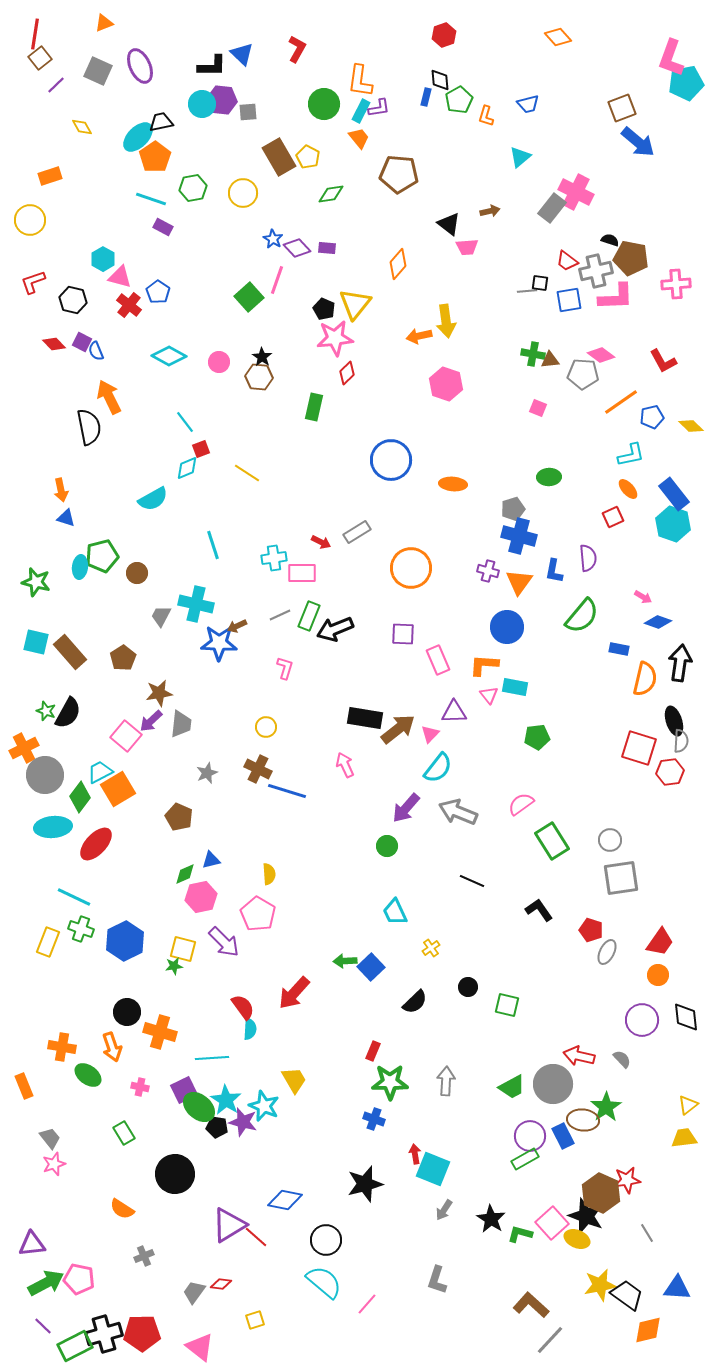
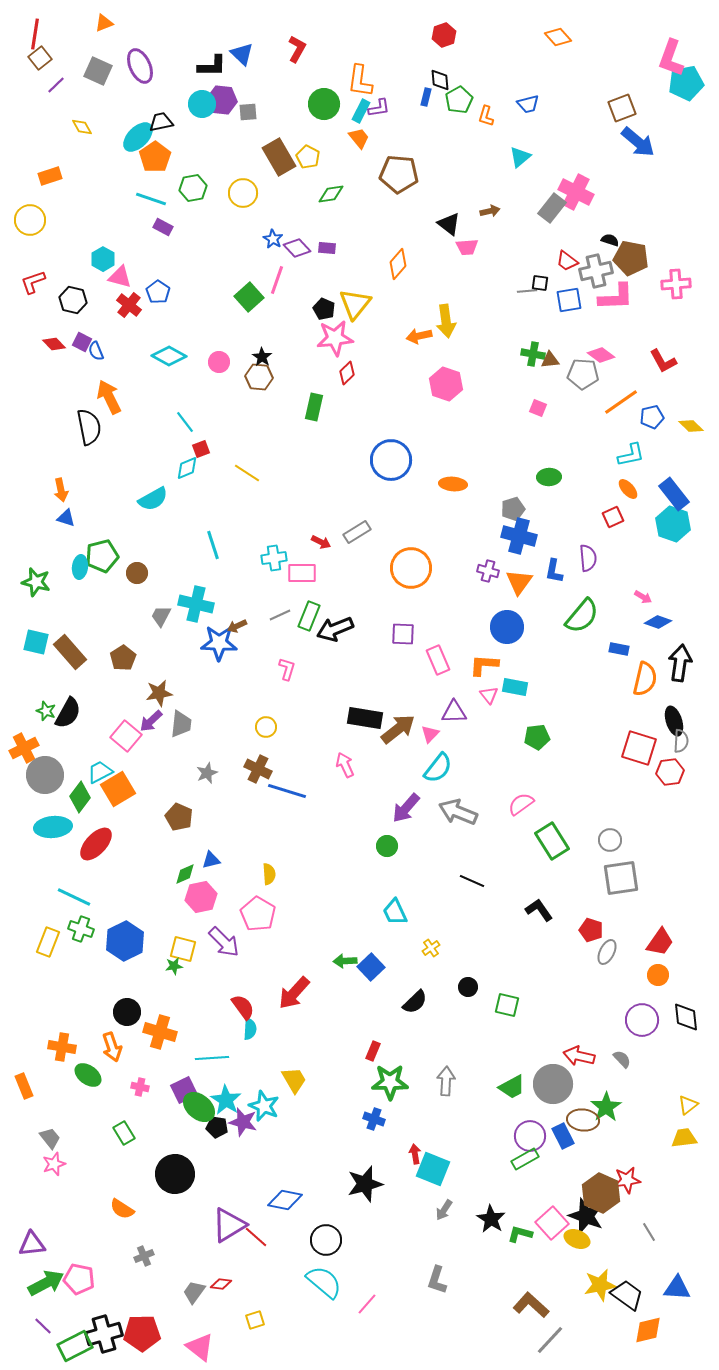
pink L-shape at (285, 668): moved 2 px right, 1 px down
gray line at (647, 1233): moved 2 px right, 1 px up
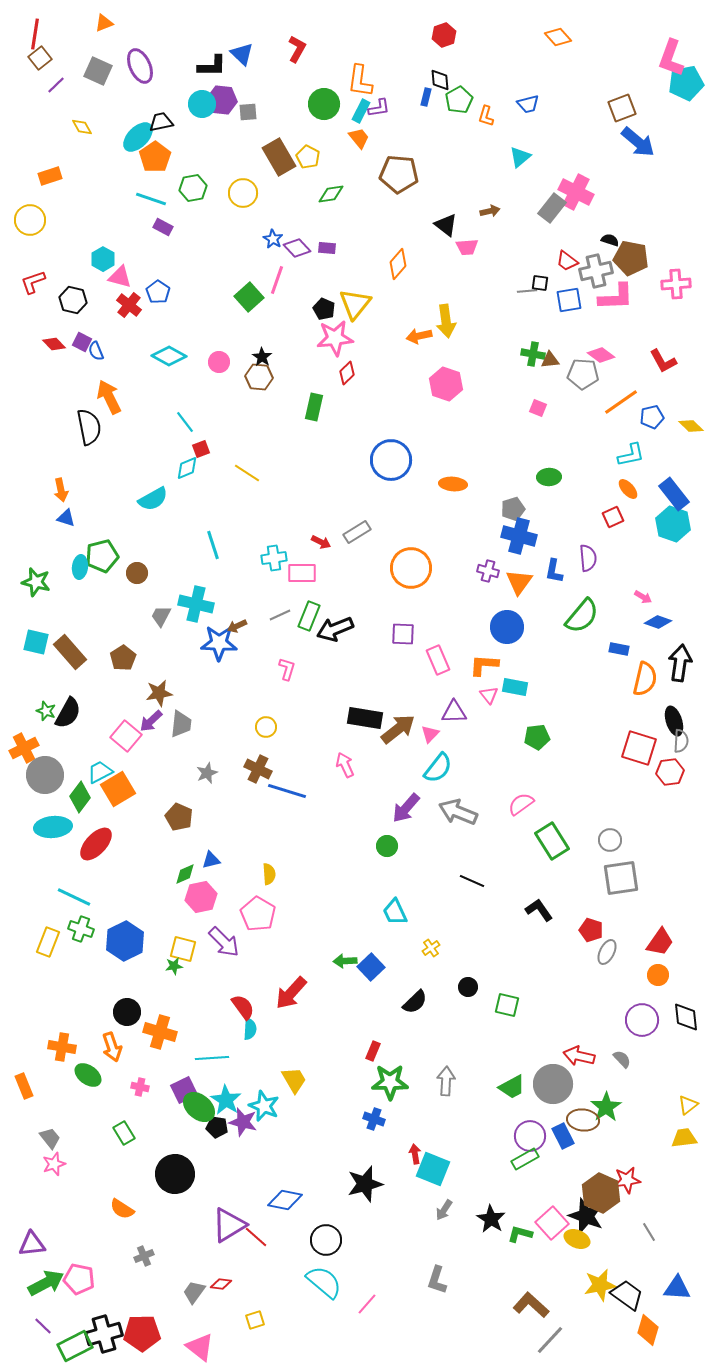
black triangle at (449, 224): moved 3 px left, 1 px down
red arrow at (294, 993): moved 3 px left
orange diamond at (648, 1330): rotated 60 degrees counterclockwise
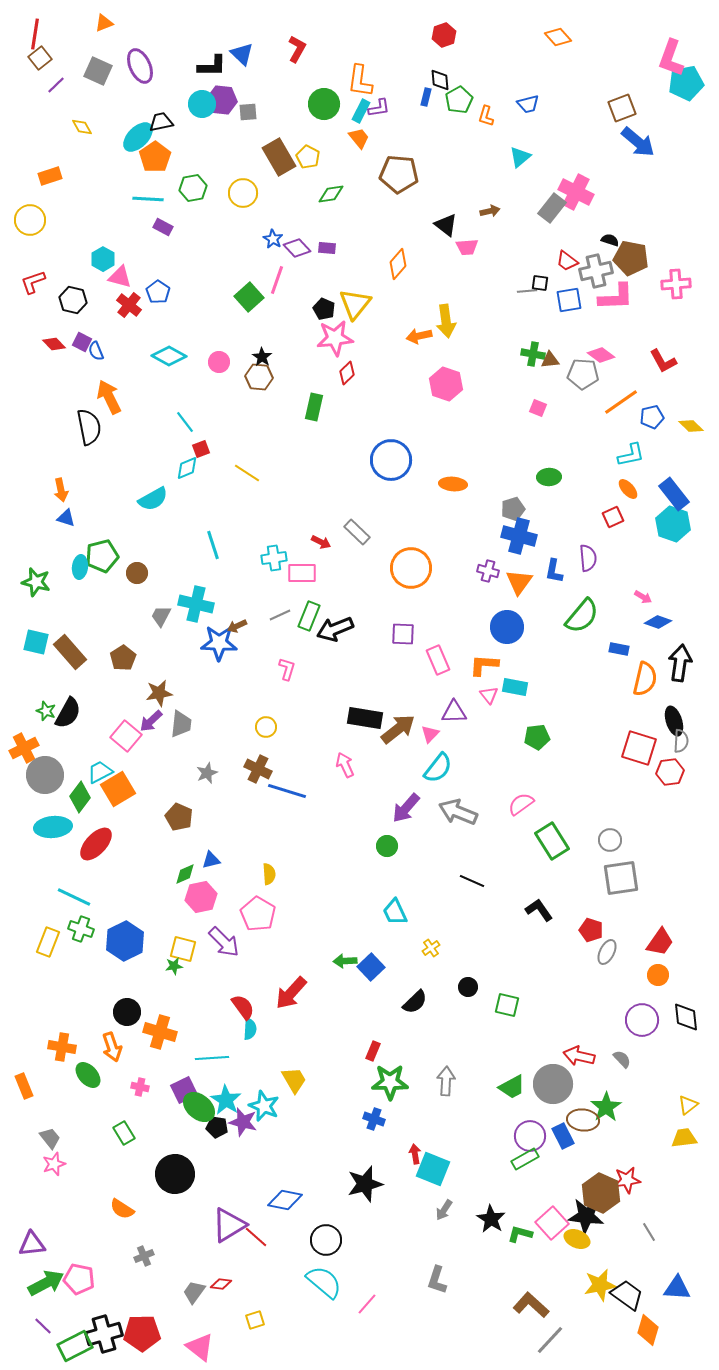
cyan line at (151, 199): moved 3 px left; rotated 16 degrees counterclockwise
gray rectangle at (357, 532): rotated 76 degrees clockwise
green ellipse at (88, 1075): rotated 12 degrees clockwise
black star at (586, 1216): rotated 15 degrees counterclockwise
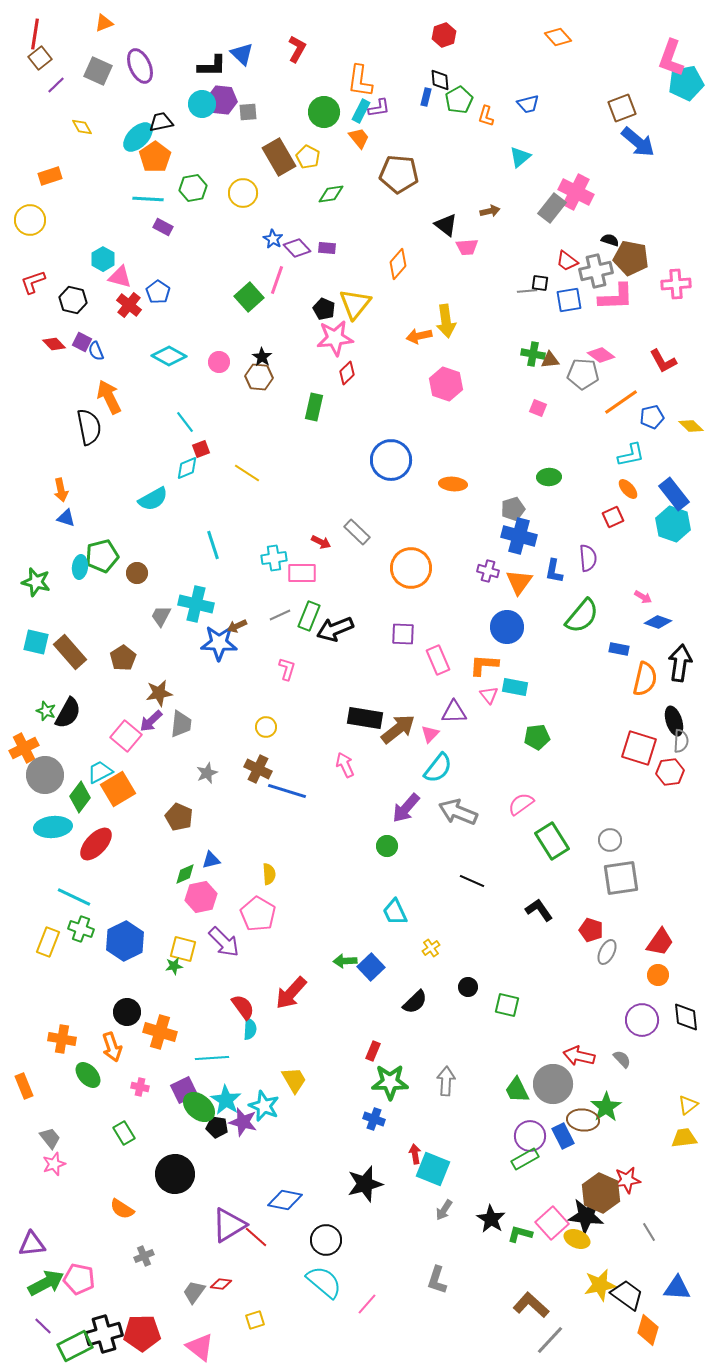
green circle at (324, 104): moved 8 px down
orange cross at (62, 1047): moved 8 px up
green trapezoid at (512, 1087): moved 5 px right, 3 px down; rotated 92 degrees clockwise
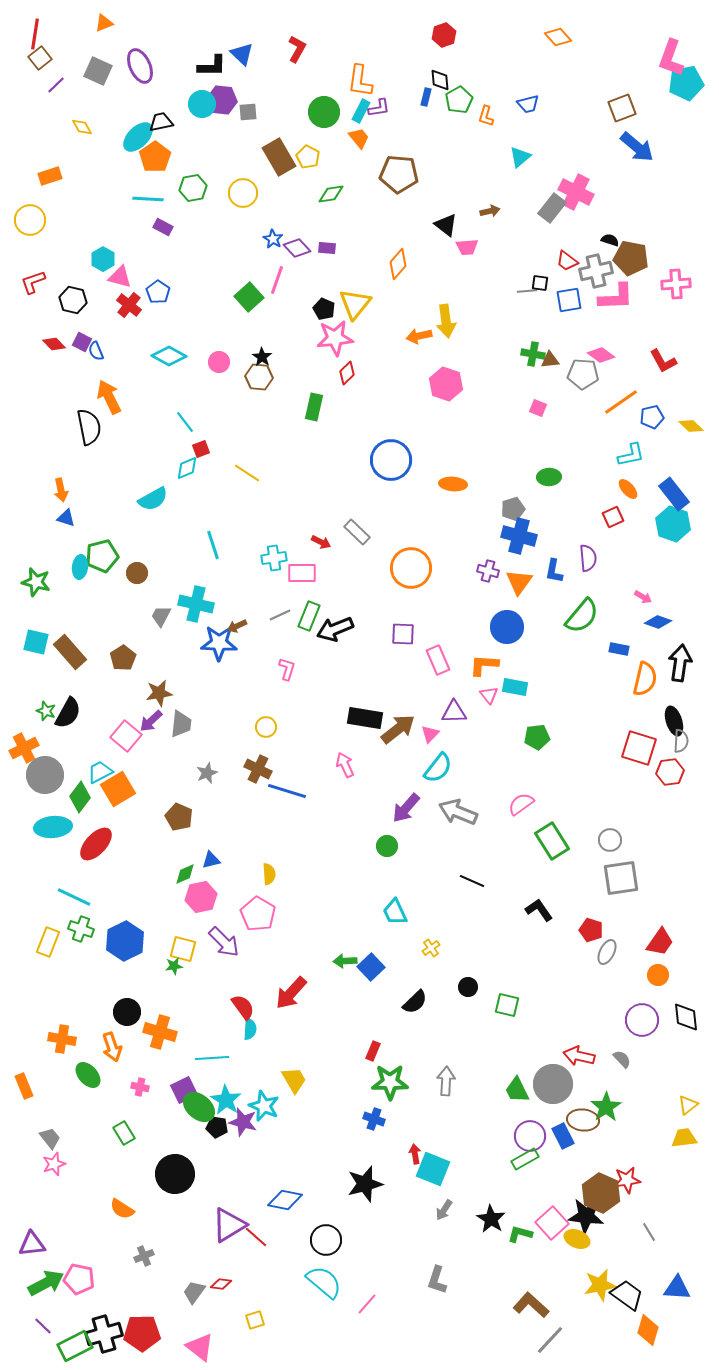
blue arrow at (638, 142): moved 1 px left, 5 px down
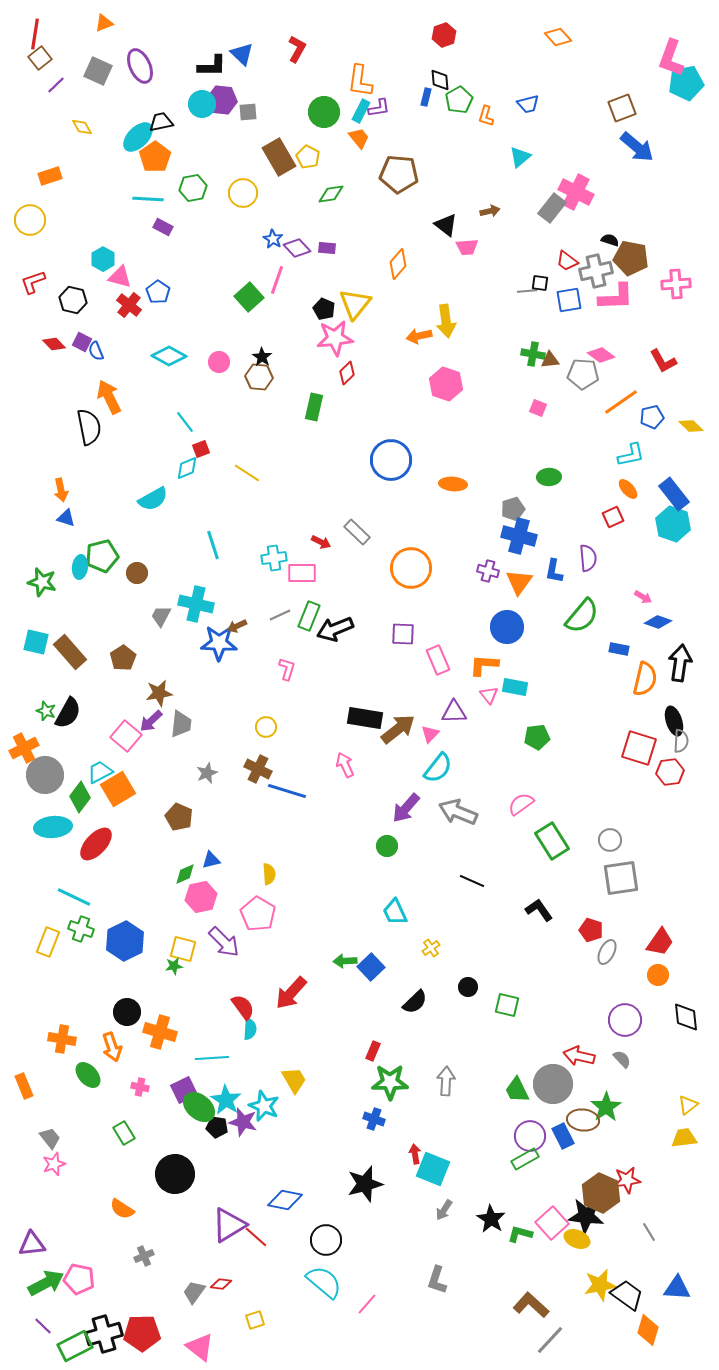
green star at (36, 582): moved 6 px right
purple circle at (642, 1020): moved 17 px left
